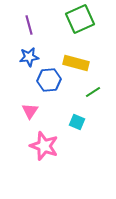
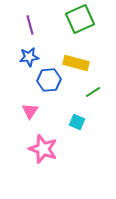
purple line: moved 1 px right
pink star: moved 1 px left, 3 px down
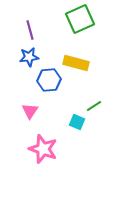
purple line: moved 5 px down
green line: moved 1 px right, 14 px down
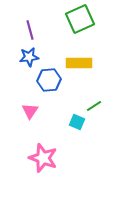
yellow rectangle: moved 3 px right; rotated 15 degrees counterclockwise
pink star: moved 9 px down
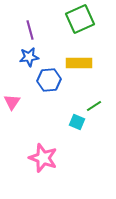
pink triangle: moved 18 px left, 9 px up
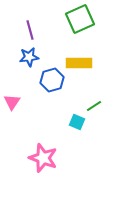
blue hexagon: moved 3 px right; rotated 10 degrees counterclockwise
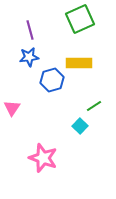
pink triangle: moved 6 px down
cyan square: moved 3 px right, 4 px down; rotated 21 degrees clockwise
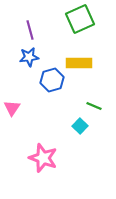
green line: rotated 56 degrees clockwise
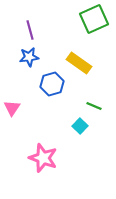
green square: moved 14 px right
yellow rectangle: rotated 35 degrees clockwise
blue hexagon: moved 4 px down
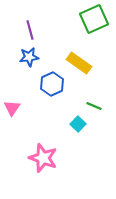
blue hexagon: rotated 10 degrees counterclockwise
cyan square: moved 2 px left, 2 px up
